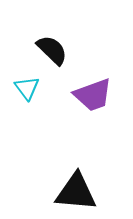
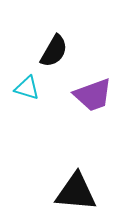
black semicircle: moved 2 px right, 1 px down; rotated 76 degrees clockwise
cyan triangle: rotated 36 degrees counterclockwise
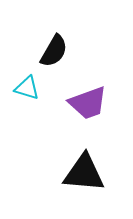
purple trapezoid: moved 5 px left, 8 px down
black triangle: moved 8 px right, 19 px up
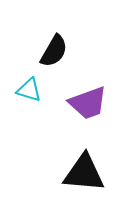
cyan triangle: moved 2 px right, 2 px down
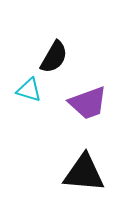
black semicircle: moved 6 px down
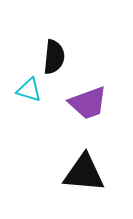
black semicircle: rotated 24 degrees counterclockwise
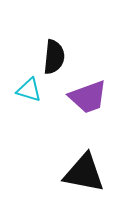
purple trapezoid: moved 6 px up
black triangle: rotated 6 degrees clockwise
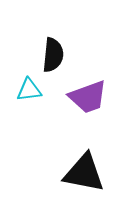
black semicircle: moved 1 px left, 2 px up
cyan triangle: rotated 24 degrees counterclockwise
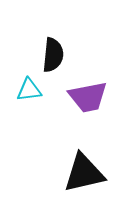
purple trapezoid: rotated 9 degrees clockwise
black triangle: rotated 24 degrees counterclockwise
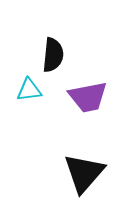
black triangle: rotated 36 degrees counterclockwise
